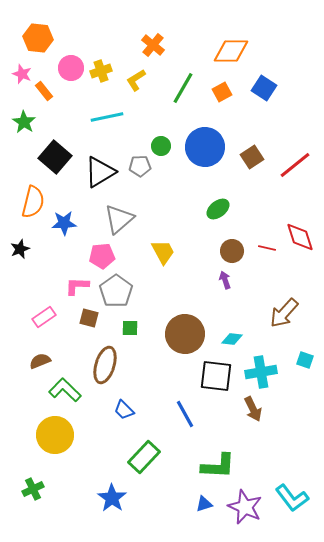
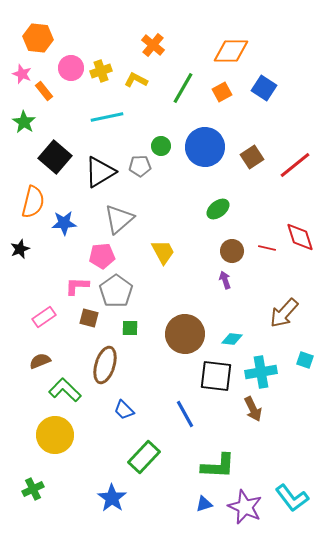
yellow L-shape at (136, 80): rotated 60 degrees clockwise
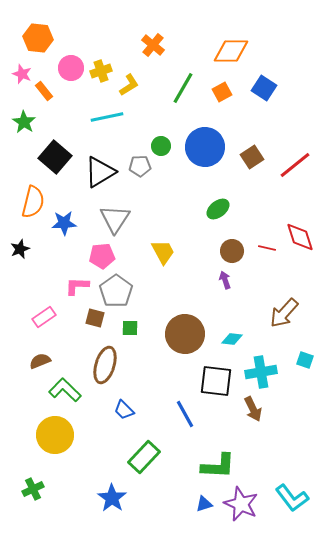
yellow L-shape at (136, 80): moved 7 px left, 5 px down; rotated 120 degrees clockwise
gray triangle at (119, 219): moved 4 px left; rotated 16 degrees counterclockwise
brown square at (89, 318): moved 6 px right
black square at (216, 376): moved 5 px down
purple star at (245, 507): moved 4 px left, 3 px up
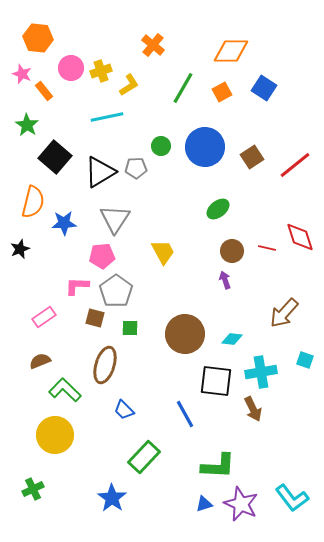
green star at (24, 122): moved 3 px right, 3 px down
gray pentagon at (140, 166): moved 4 px left, 2 px down
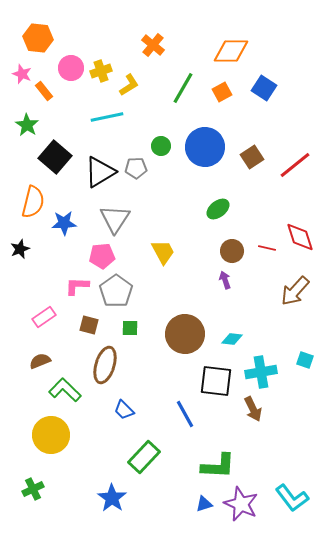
brown arrow at (284, 313): moved 11 px right, 22 px up
brown square at (95, 318): moved 6 px left, 7 px down
yellow circle at (55, 435): moved 4 px left
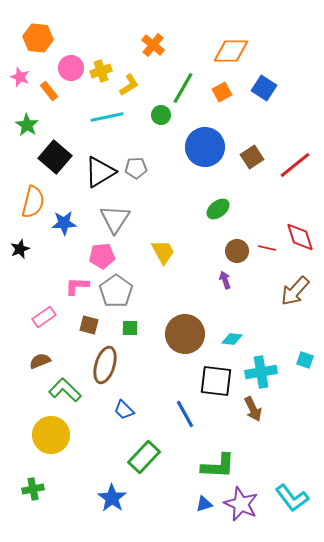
pink star at (22, 74): moved 2 px left, 3 px down
orange rectangle at (44, 91): moved 5 px right
green circle at (161, 146): moved 31 px up
brown circle at (232, 251): moved 5 px right
green cross at (33, 489): rotated 15 degrees clockwise
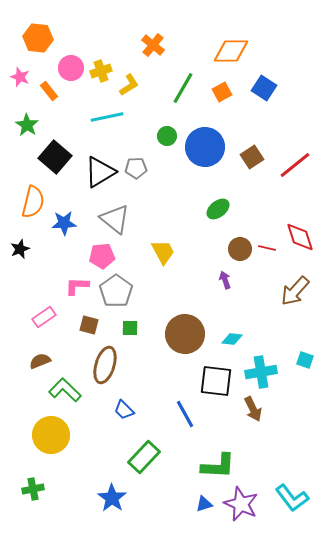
green circle at (161, 115): moved 6 px right, 21 px down
gray triangle at (115, 219): rotated 24 degrees counterclockwise
brown circle at (237, 251): moved 3 px right, 2 px up
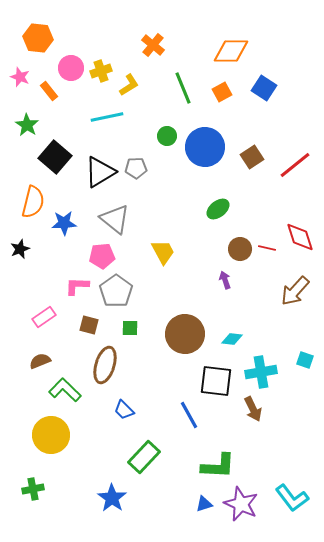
green line at (183, 88): rotated 52 degrees counterclockwise
blue line at (185, 414): moved 4 px right, 1 px down
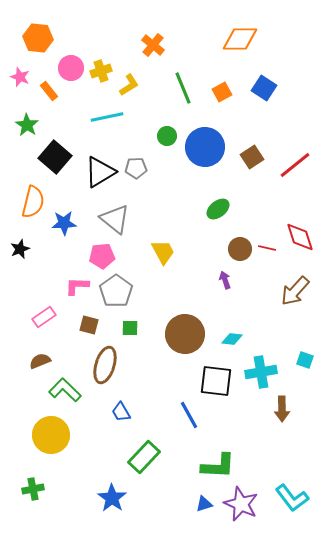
orange diamond at (231, 51): moved 9 px right, 12 px up
brown arrow at (253, 409): moved 29 px right; rotated 25 degrees clockwise
blue trapezoid at (124, 410): moved 3 px left, 2 px down; rotated 15 degrees clockwise
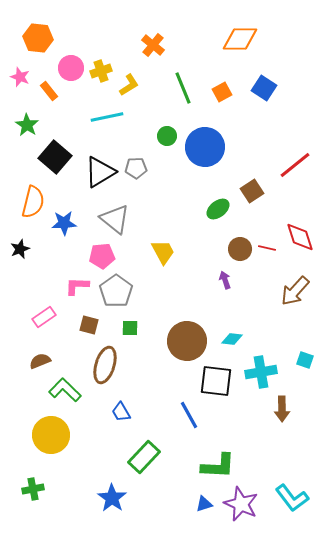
brown square at (252, 157): moved 34 px down
brown circle at (185, 334): moved 2 px right, 7 px down
